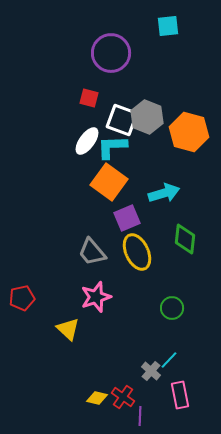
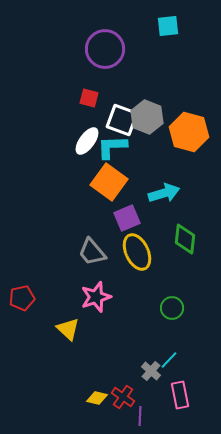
purple circle: moved 6 px left, 4 px up
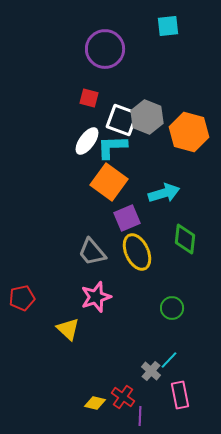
yellow diamond: moved 2 px left, 5 px down
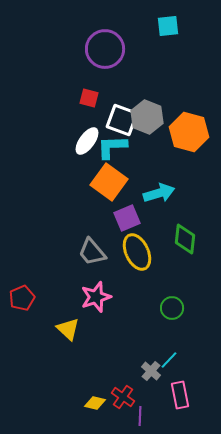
cyan arrow: moved 5 px left
red pentagon: rotated 10 degrees counterclockwise
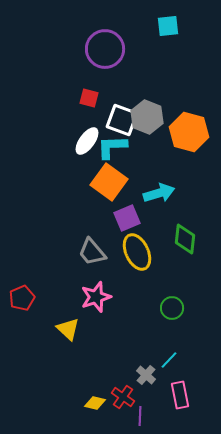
gray cross: moved 5 px left, 4 px down
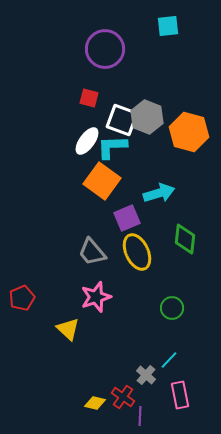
orange square: moved 7 px left, 1 px up
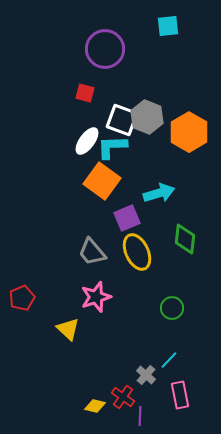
red square: moved 4 px left, 5 px up
orange hexagon: rotated 15 degrees clockwise
yellow diamond: moved 3 px down
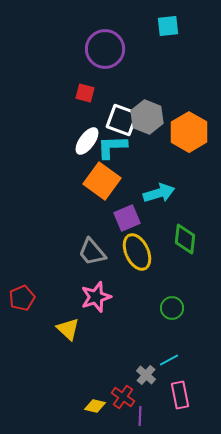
cyan line: rotated 18 degrees clockwise
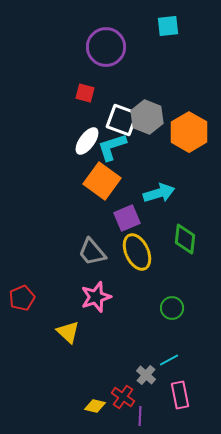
purple circle: moved 1 px right, 2 px up
cyan L-shape: rotated 16 degrees counterclockwise
yellow triangle: moved 3 px down
